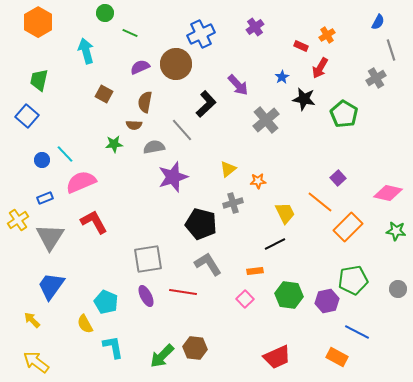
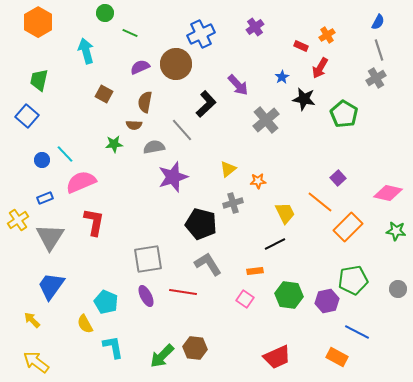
gray line at (391, 50): moved 12 px left
red L-shape at (94, 222): rotated 40 degrees clockwise
pink square at (245, 299): rotated 12 degrees counterclockwise
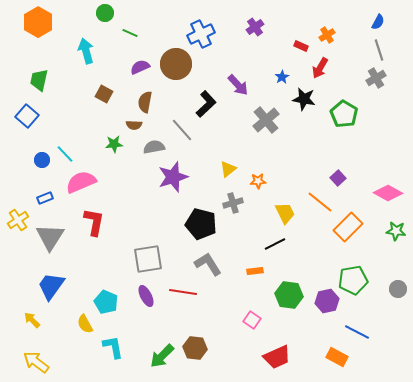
pink diamond at (388, 193): rotated 16 degrees clockwise
pink square at (245, 299): moved 7 px right, 21 px down
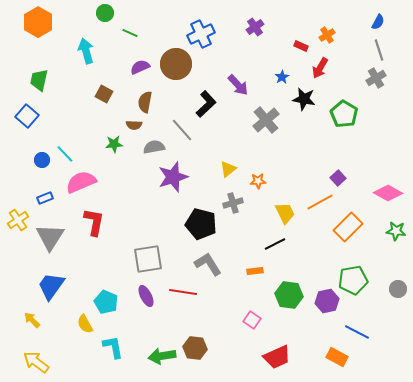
orange line at (320, 202): rotated 68 degrees counterclockwise
green arrow at (162, 356): rotated 36 degrees clockwise
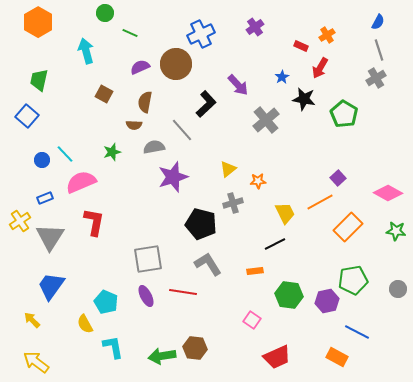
green star at (114, 144): moved 2 px left, 8 px down; rotated 12 degrees counterclockwise
yellow cross at (18, 220): moved 2 px right, 1 px down
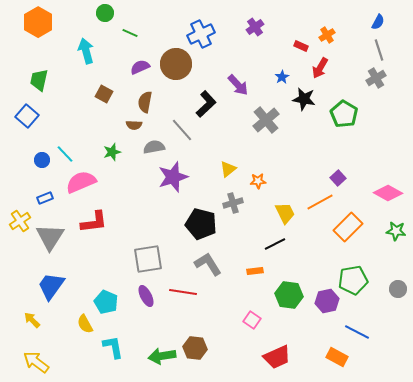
red L-shape at (94, 222): rotated 72 degrees clockwise
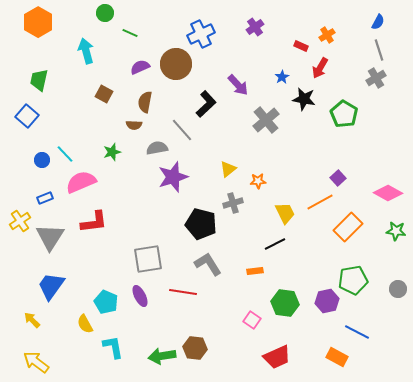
gray semicircle at (154, 147): moved 3 px right, 1 px down
green hexagon at (289, 295): moved 4 px left, 8 px down
purple ellipse at (146, 296): moved 6 px left
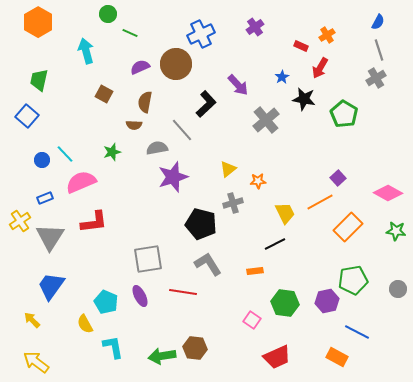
green circle at (105, 13): moved 3 px right, 1 px down
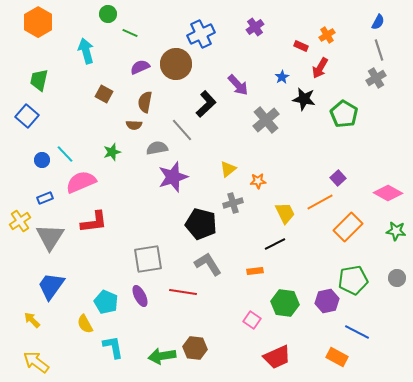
gray circle at (398, 289): moved 1 px left, 11 px up
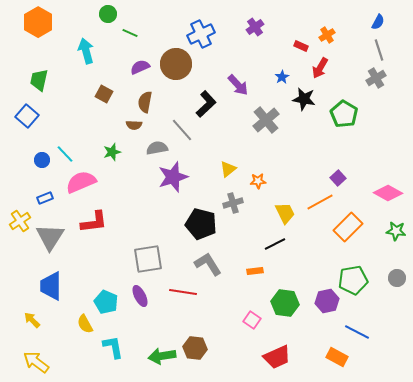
blue trapezoid at (51, 286): rotated 36 degrees counterclockwise
